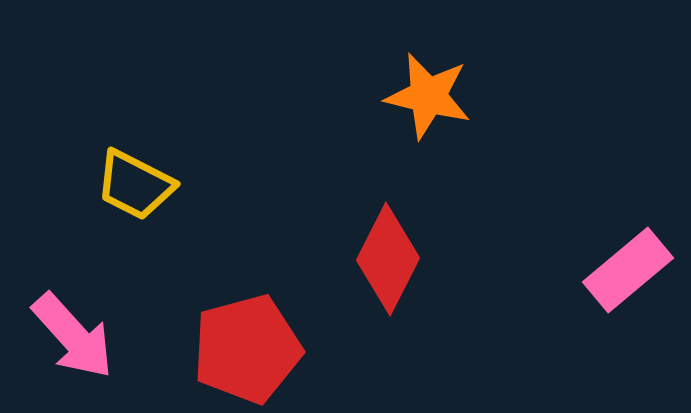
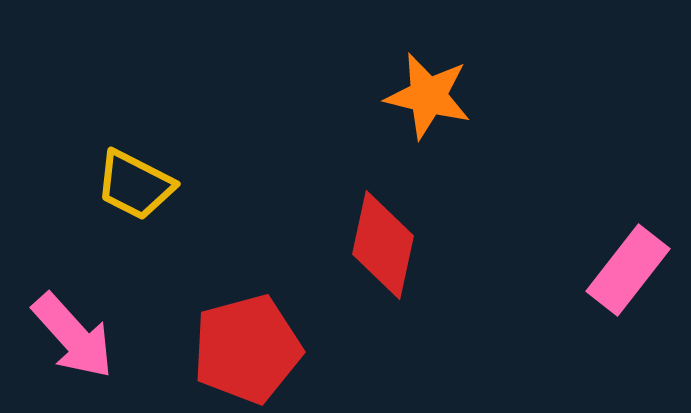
red diamond: moved 5 px left, 14 px up; rotated 15 degrees counterclockwise
pink rectangle: rotated 12 degrees counterclockwise
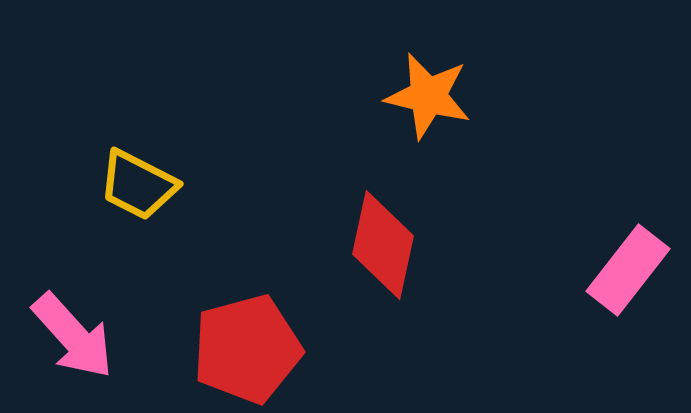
yellow trapezoid: moved 3 px right
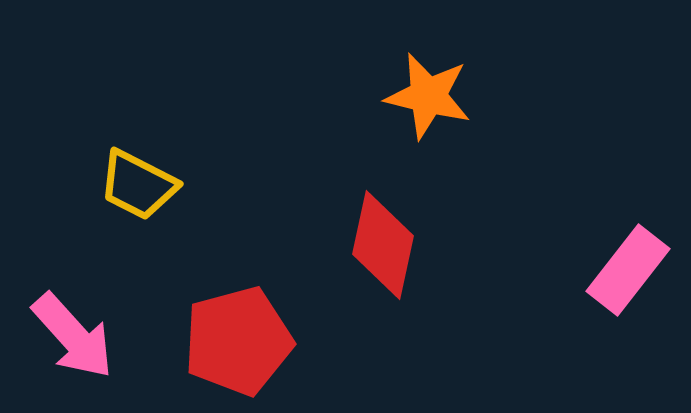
red pentagon: moved 9 px left, 8 px up
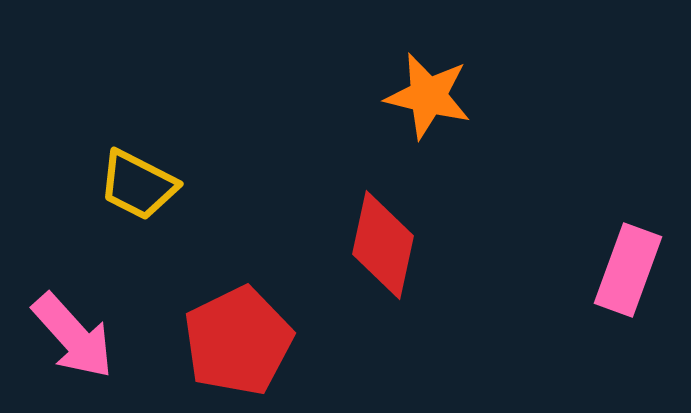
pink rectangle: rotated 18 degrees counterclockwise
red pentagon: rotated 11 degrees counterclockwise
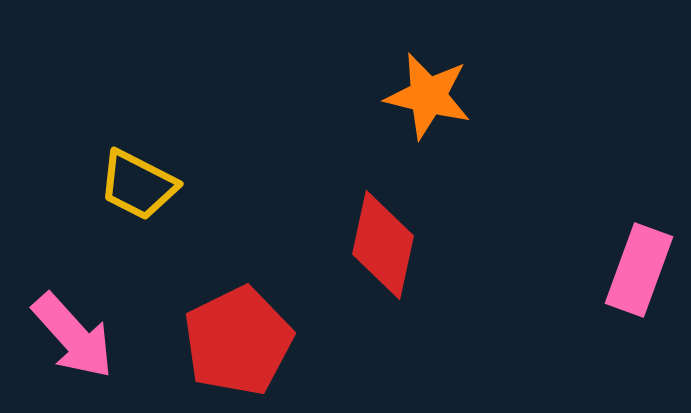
pink rectangle: moved 11 px right
